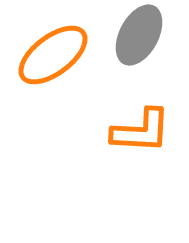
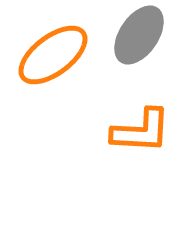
gray ellipse: rotated 6 degrees clockwise
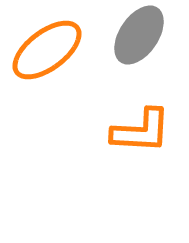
orange ellipse: moved 6 px left, 5 px up
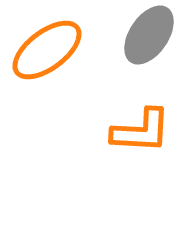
gray ellipse: moved 10 px right
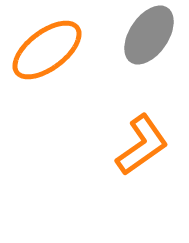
orange L-shape: moved 1 px right, 14 px down; rotated 38 degrees counterclockwise
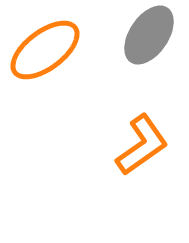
orange ellipse: moved 2 px left
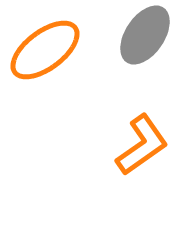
gray ellipse: moved 4 px left
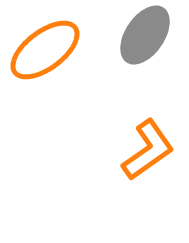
orange L-shape: moved 6 px right, 5 px down
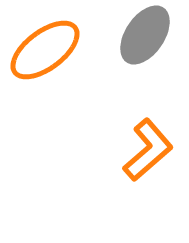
orange L-shape: rotated 6 degrees counterclockwise
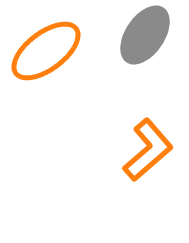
orange ellipse: moved 1 px right, 1 px down
